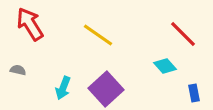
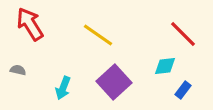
cyan diamond: rotated 55 degrees counterclockwise
purple square: moved 8 px right, 7 px up
blue rectangle: moved 11 px left, 3 px up; rotated 48 degrees clockwise
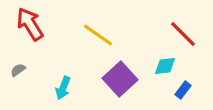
gray semicircle: rotated 49 degrees counterclockwise
purple square: moved 6 px right, 3 px up
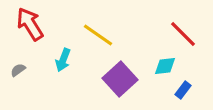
cyan arrow: moved 28 px up
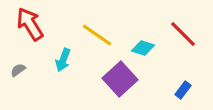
yellow line: moved 1 px left
cyan diamond: moved 22 px left, 18 px up; rotated 25 degrees clockwise
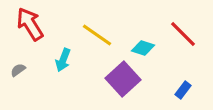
purple square: moved 3 px right
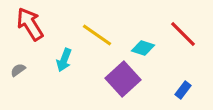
cyan arrow: moved 1 px right
